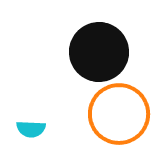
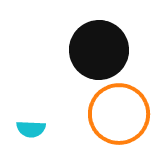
black circle: moved 2 px up
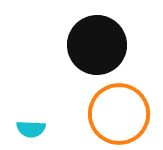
black circle: moved 2 px left, 5 px up
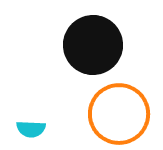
black circle: moved 4 px left
